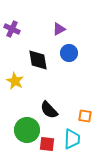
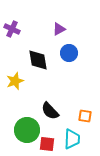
yellow star: rotated 24 degrees clockwise
black semicircle: moved 1 px right, 1 px down
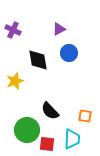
purple cross: moved 1 px right, 1 px down
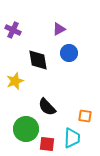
black semicircle: moved 3 px left, 4 px up
green circle: moved 1 px left, 1 px up
cyan trapezoid: moved 1 px up
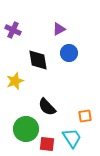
orange square: rotated 16 degrees counterclockwise
cyan trapezoid: rotated 35 degrees counterclockwise
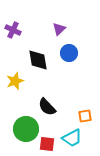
purple triangle: rotated 16 degrees counterclockwise
cyan trapezoid: rotated 95 degrees clockwise
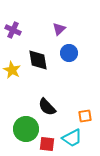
yellow star: moved 3 px left, 11 px up; rotated 24 degrees counterclockwise
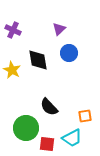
black semicircle: moved 2 px right
green circle: moved 1 px up
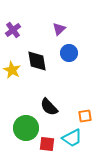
purple cross: rotated 28 degrees clockwise
black diamond: moved 1 px left, 1 px down
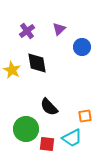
purple cross: moved 14 px right, 1 px down
blue circle: moved 13 px right, 6 px up
black diamond: moved 2 px down
green circle: moved 1 px down
